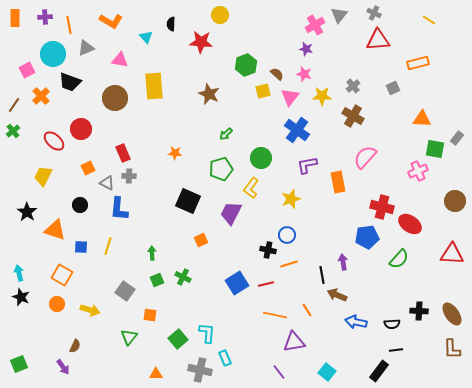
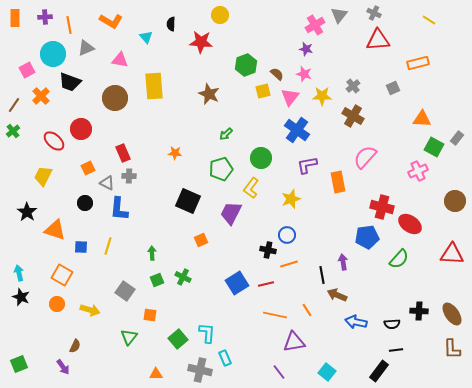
green square at (435, 149): moved 1 px left, 2 px up; rotated 18 degrees clockwise
black circle at (80, 205): moved 5 px right, 2 px up
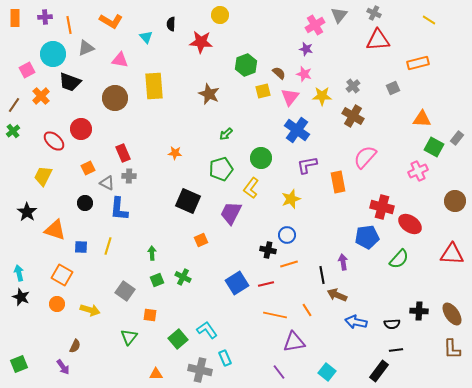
brown semicircle at (277, 74): moved 2 px right, 1 px up
cyan L-shape at (207, 333): moved 3 px up; rotated 40 degrees counterclockwise
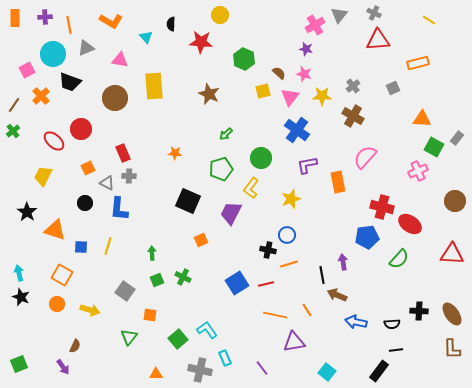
green hexagon at (246, 65): moved 2 px left, 6 px up; rotated 15 degrees counterclockwise
purple line at (279, 372): moved 17 px left, 4 px up
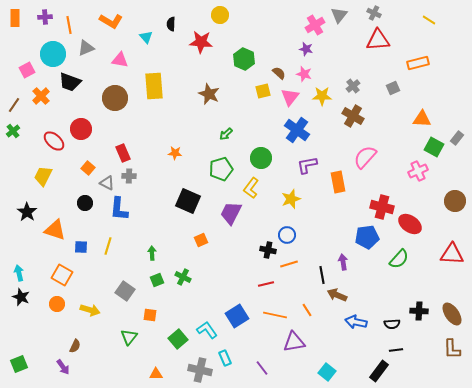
orange square at (88, 168): rotated 24 degrees counterclockwise
blue square at (237, 283): moved 33 px down
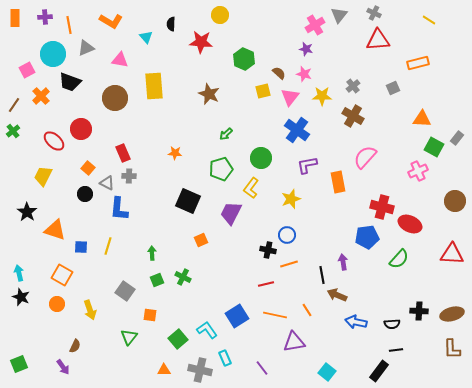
black circle at (85, 203): moved 9 px up
red ellipse at (410, 224): rotated 10 degrees counterclockwise
yellow arrow at (90, 310): rotated 54 degrees clockwise
brown ellipse at (452, 314): rotated 70 degrees counterclockwise
orange triangle at (156, 374): moved 8 px right, 4 px up
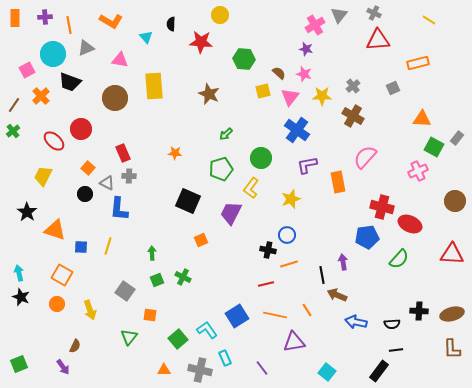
green hexagon at (244, 59): rotated 20 degrees counterclockwise
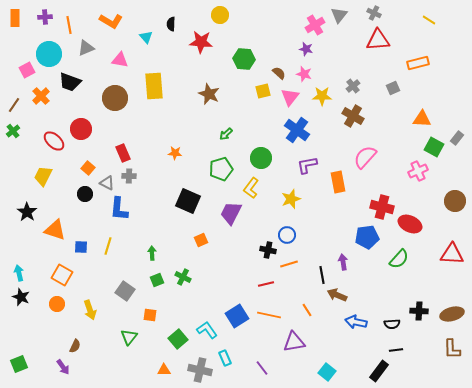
cyan circle at (53, 54): moved 4 px left
orange line at (275, 315): moved 6 px left
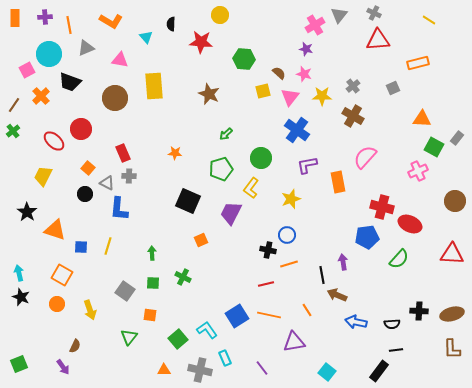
green square at (157, 280): moved 4 px left, 3 px down; rotated 24 degrees clockwise
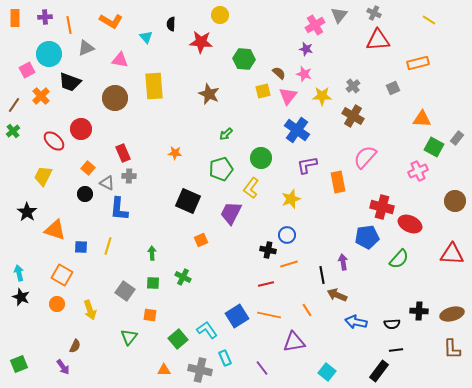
pink triangle at (290, 97): moved 2 px left, 1 px up
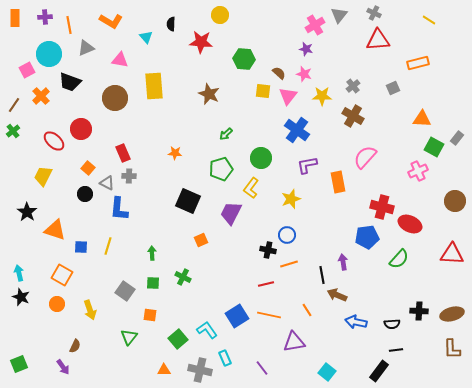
yellow square at (263, 91): rotated 21 degrees clockwise
